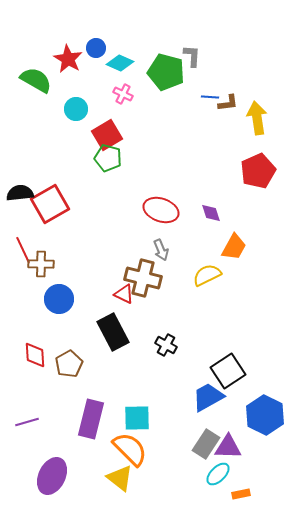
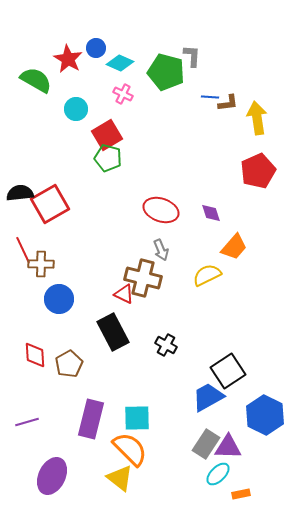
orange trapezoid at (234, 247): rotated 12 degrees clockwise
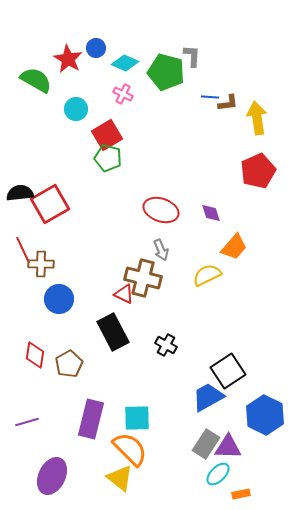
cyan diamond at (120, 63): moved 5 px right
red diamond at (35, 355): rotated 12 degrees clockwise
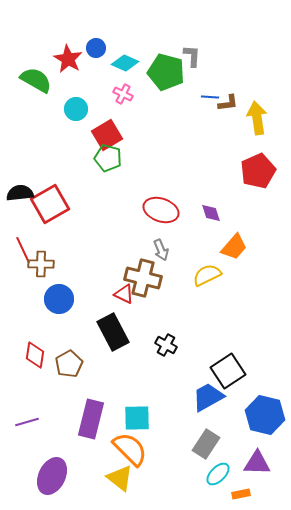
blue hexagon at (265, 415): rotated 12 degrees counterclockwise
purple triangle at (228, 447): moved 29 px right, 16 px down
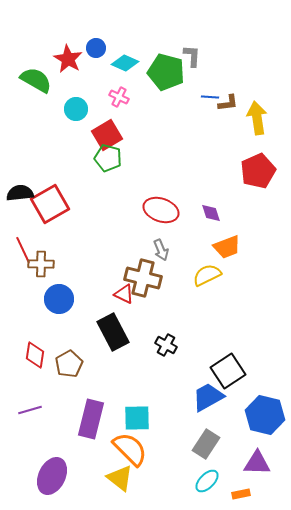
pink cross at (123, 94): moved 4 px left, 3 px down
orange trapezoid at (234, 247): moved 7 px left; rotated 28 degrees clockwise
purple line at (27, 422): moved 3 px right, 12 px up
cyan ellipse at (218, 474): moved 11 px left, 7 px down
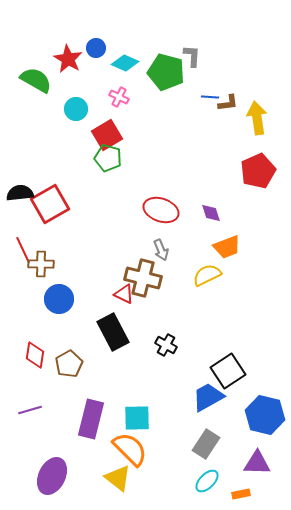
yellow triangle at (120, 478): moved 2 px left
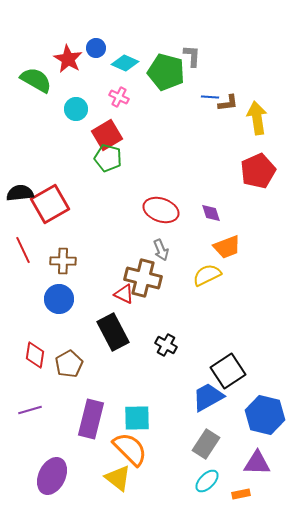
brown cross at (41, 264): moved 22 px right, 3 px up
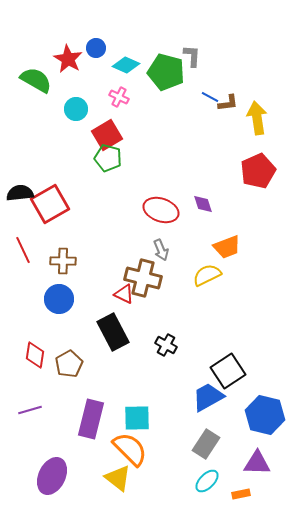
cyan diamond at (125, 63): moved 1 px right, 2 px down
blue line at (210, 97): rotated 24 degrees clockwise
purple diamond at (211, 213): moved 8 px left, 9 px up
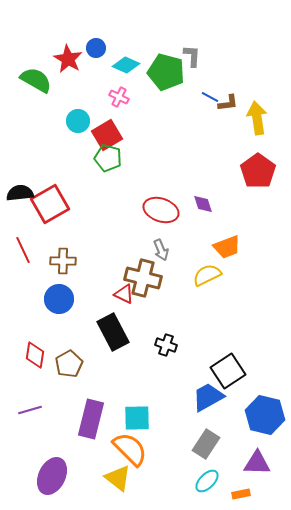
cyan circle at (76, 109): moved 2 px right, 12 px down
red pentagon at (258, 171): rotated 12 degrees counterclockwise
black cross at (166, 345): rotated 10 degrees counterclockwise
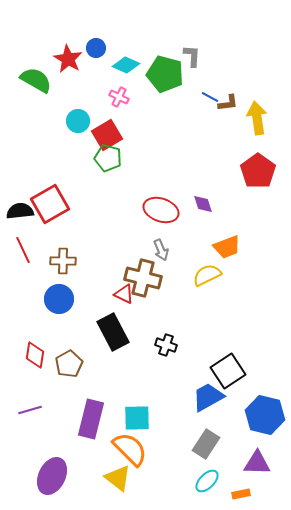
green pentagon at (166, 72): moved 1 px left, 2 px down
black semicircle at (20, 193): moved 18 px down
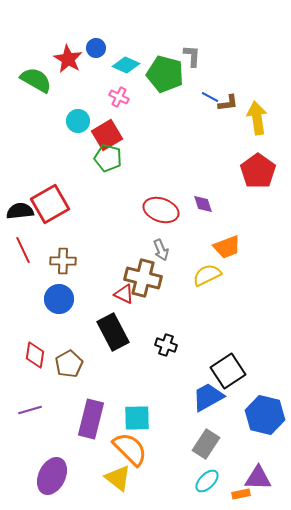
purple triangle at (257, 463): moved 1 px right, 15 px down
